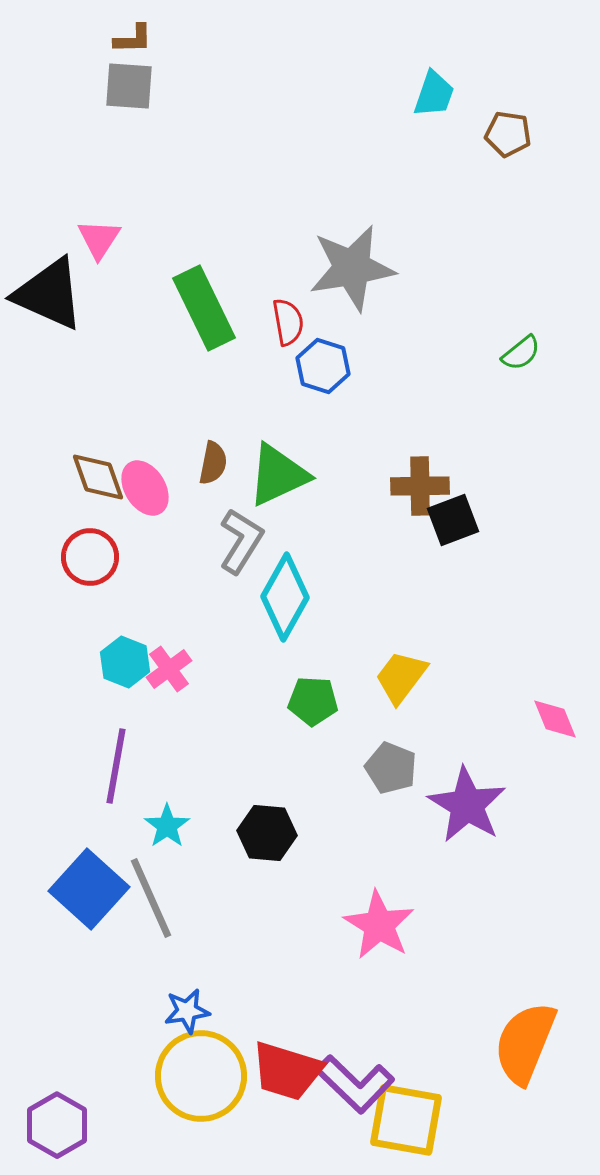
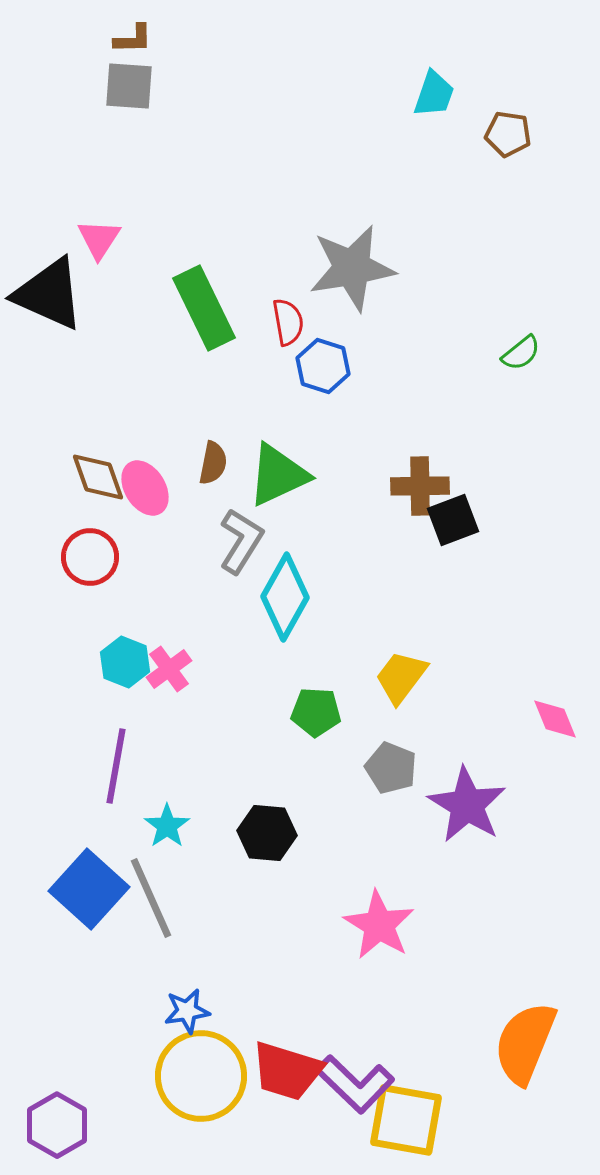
green pentagon: moved 3 px right, 11 px down
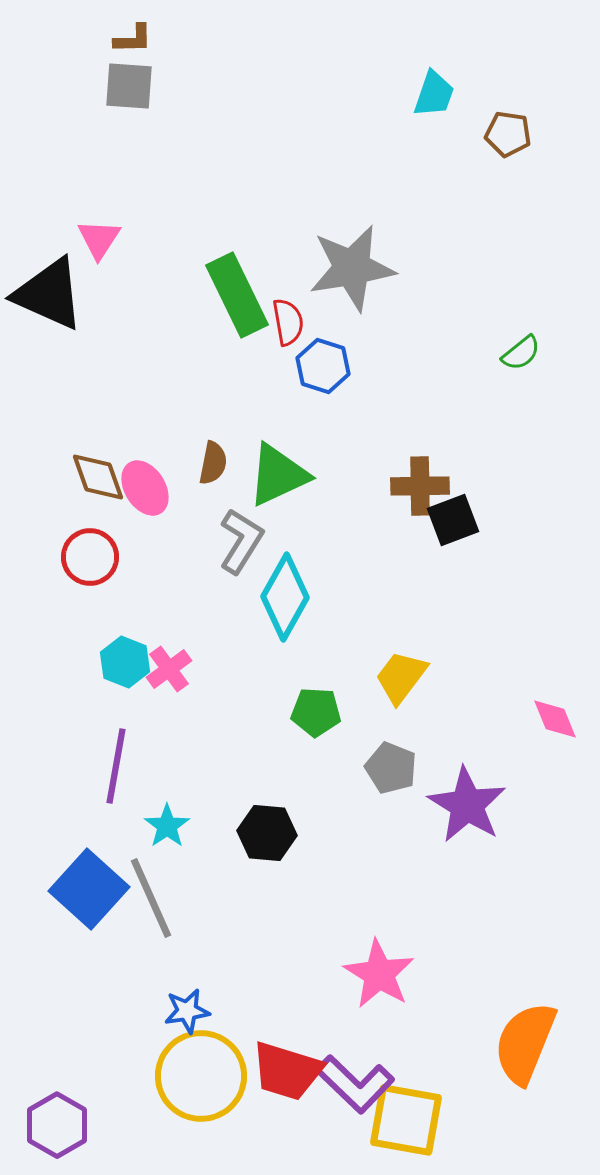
green rectangle: moved 33 px right, 13 px up
pink star: moved 49 px down
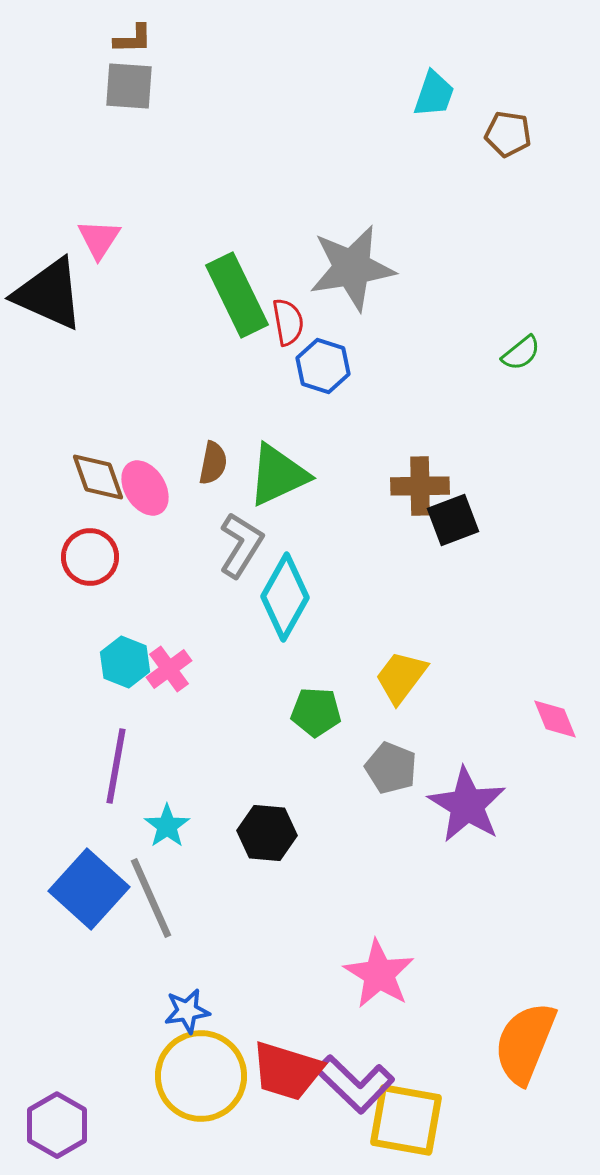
gray L-shape: moved 4 px down
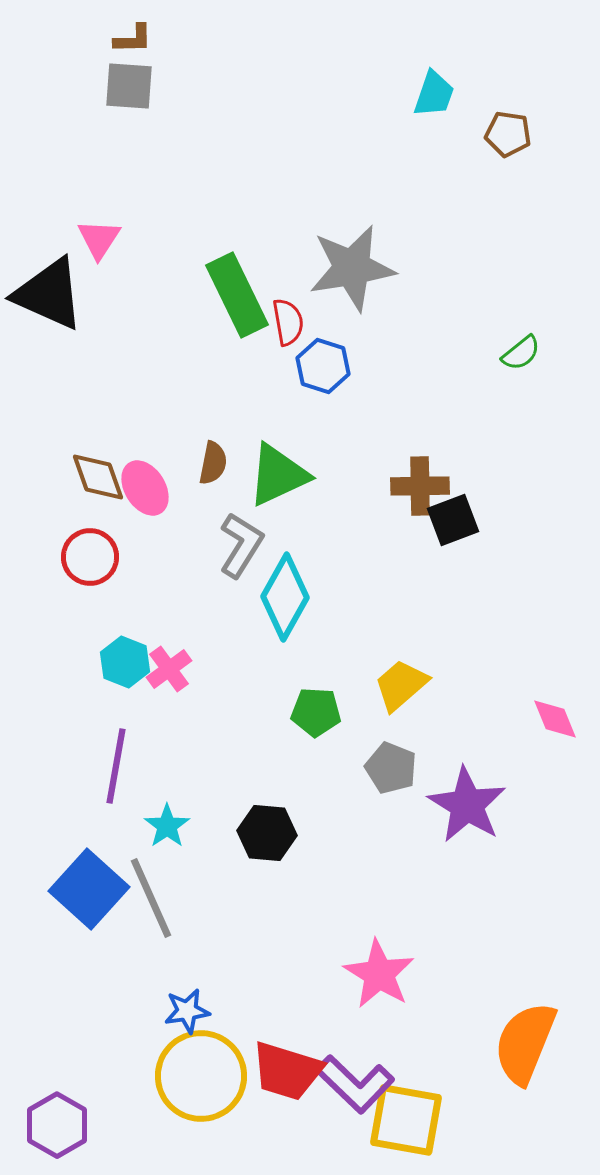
yellow trapezoid: moved 8 px down; rotated 12 degrees clockwise
